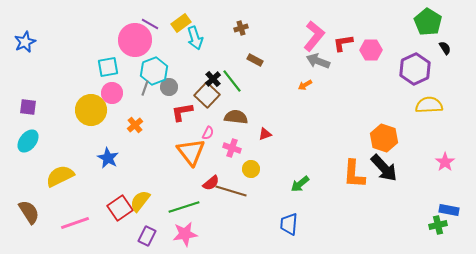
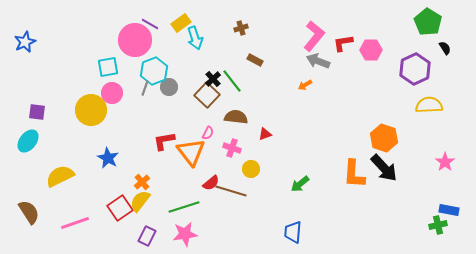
purple square at (28, 107): moved 9 px right, 5 px down
red L-shape at (182, 112): moved 18 px left, 29 px down
orange cross at (135, 125): moved 7 px right, 57 px down
blue trapezoid at (289, 224): moved 4 px right, 8 px down
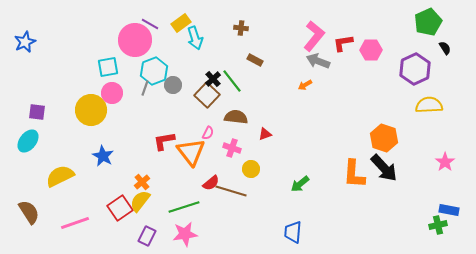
green pentagon at (428, 22): rotated 16 degrees clockwise
brown cross at (241, 28): rotated 24 degrees clockwise
gray circle at (169, 87): moved 4 px right, 2 px up
blue star at (108, 158): moved 5 px left, 2 px up
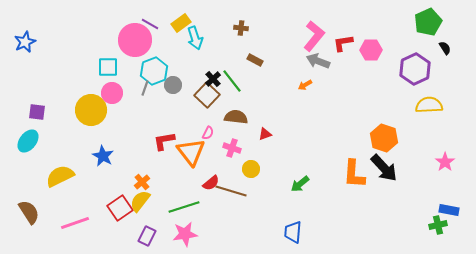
cyan square at (108, 67): rotated 10 degrees clockwise
